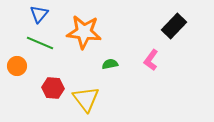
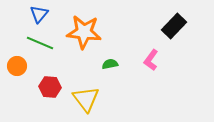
red hexagon: moved 3 px left, 1 px up
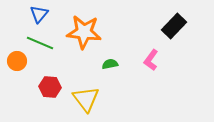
orange circle: moved 5 px up
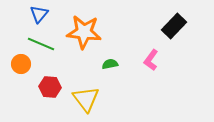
green line: moved 1 px right, 1 px down
orange circle: moved 4 px right, 3 px down
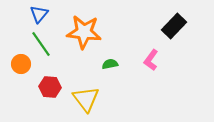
green line: rotated 32 degrees clockwise
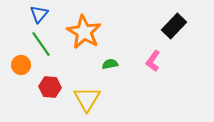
orange star: rotated 24 degrees clockwise
pink L-shape: moved 2 px right, 1 px down
orange circle: moved 1 px down
yellow triangle: moved 1 px right; rotated 8 degrees clockwise
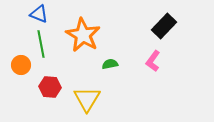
blue triangle: rotated 48 degrees counterclockwise
black rectangle: moved 10 px left
orange star: moved 1 px left, 3 px down
green line: rotated 24 degrees clockwise
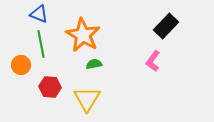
black rectangle: moved 2 px right
green semicircle: moved 16 px left
